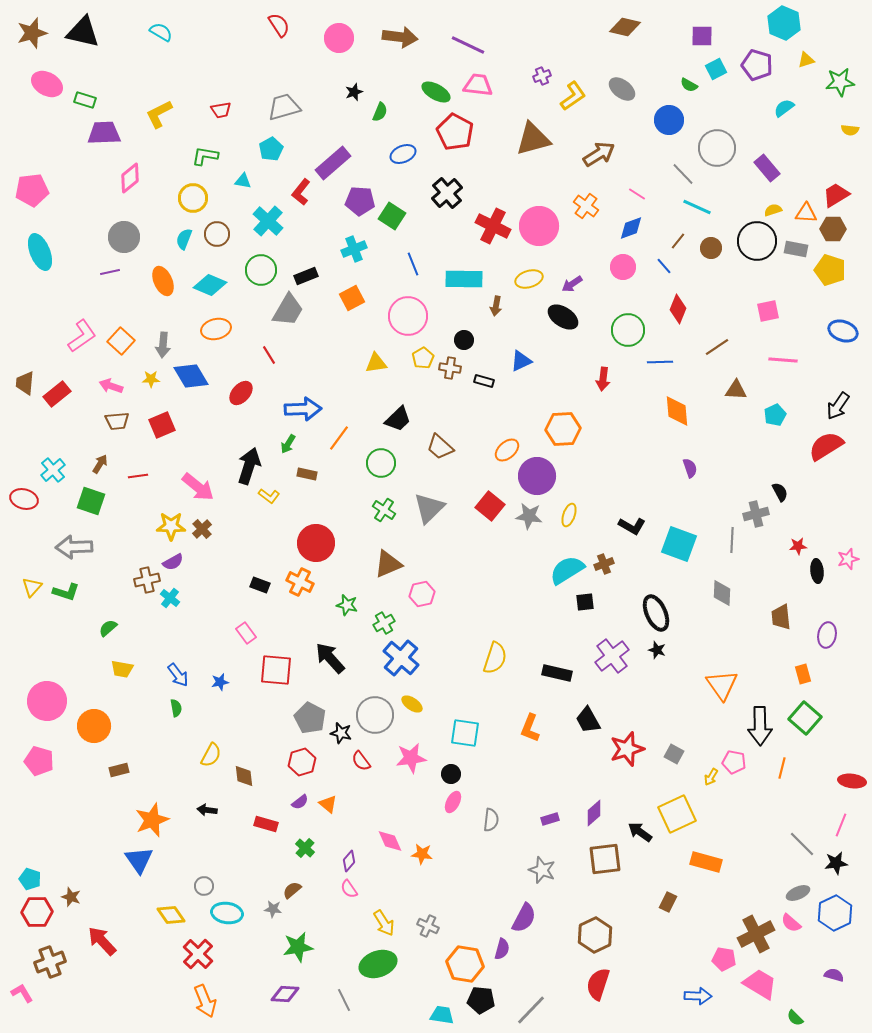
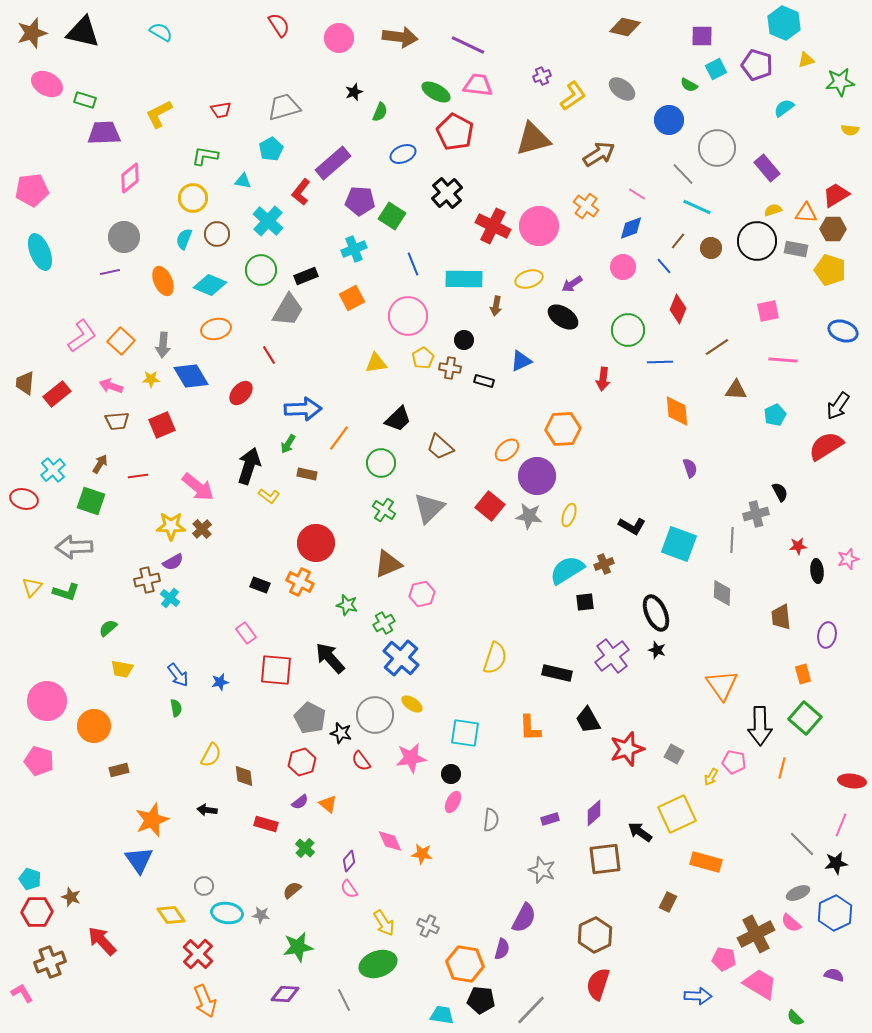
orange L-shape at (530, 728): rotated 24 degrees counterclockwise
gray star at (273, 909): moved 12 px left, 6 px down
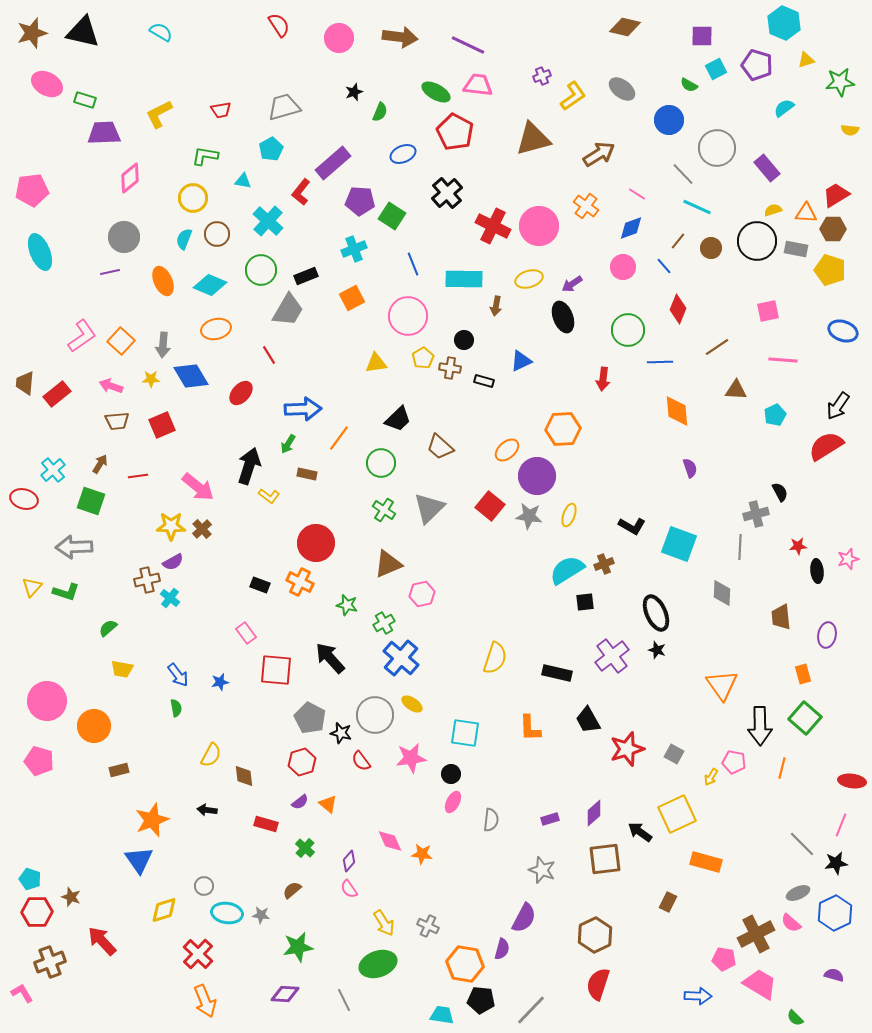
black ellipse at (563, 317): rotated 36 degrees clockwise
gray line at (732, 540): moved 8 px right, 7 px down
yellow diamond at (171, 915): moved 7 px left, 5 px up; rotated 72 degrees counterclockwise
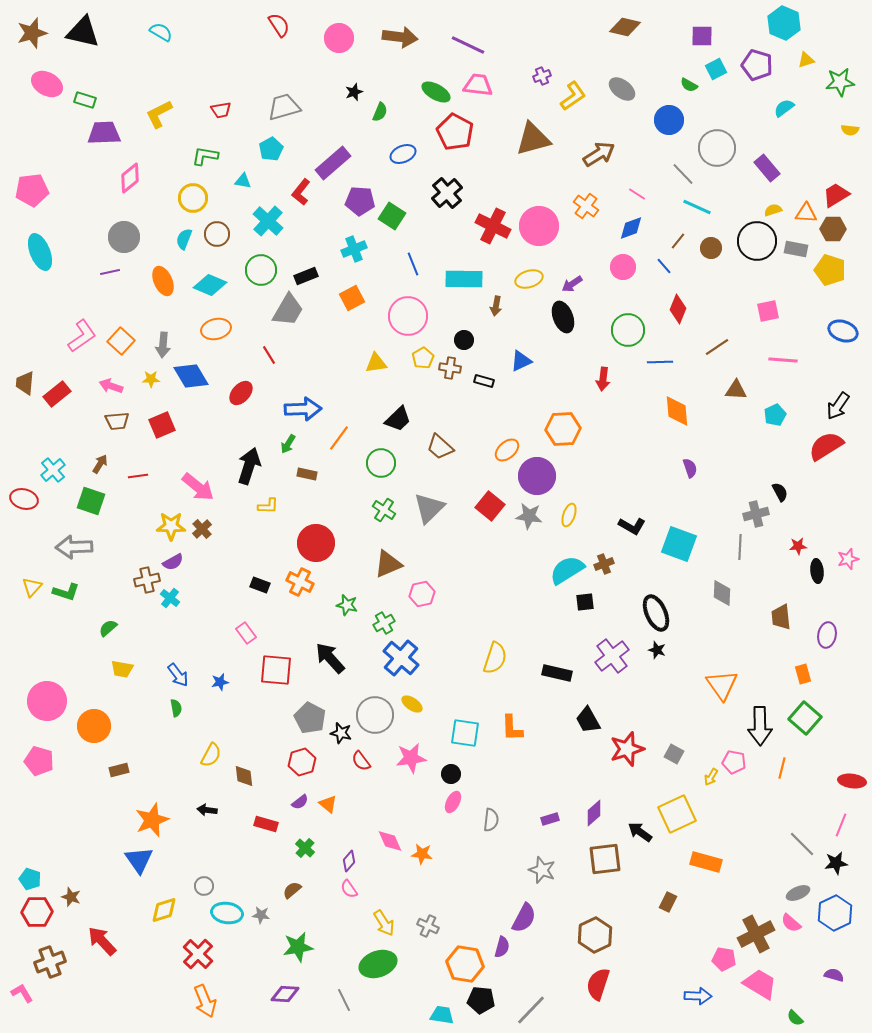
yellow L-shape at (269, 496): moved 1 px left, 10 px down; rotated 35 degrees counterclockwise
orange L-shape at (530, 728): moved 18 px left
purple semicircle at (502, 949): moved 2 px up
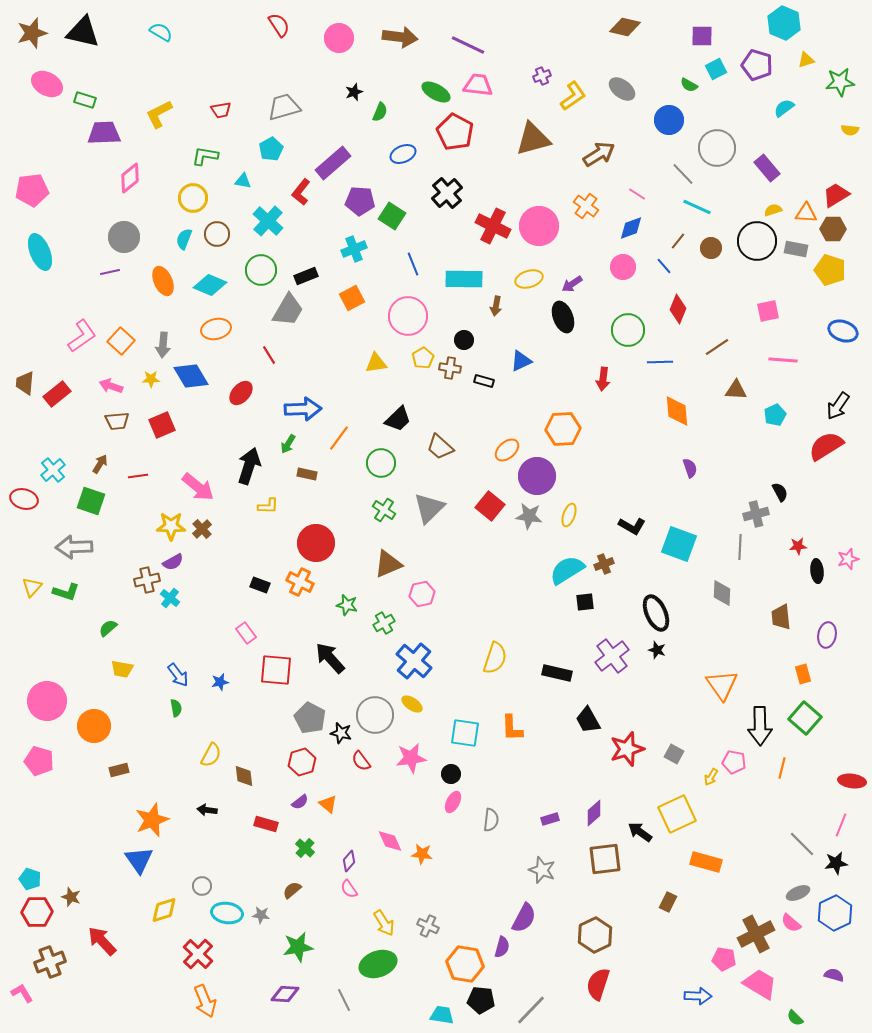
blue cross at (401, 658): moved 13 px right, 3 px down
gray circle at (204, 886): moved 2 px left
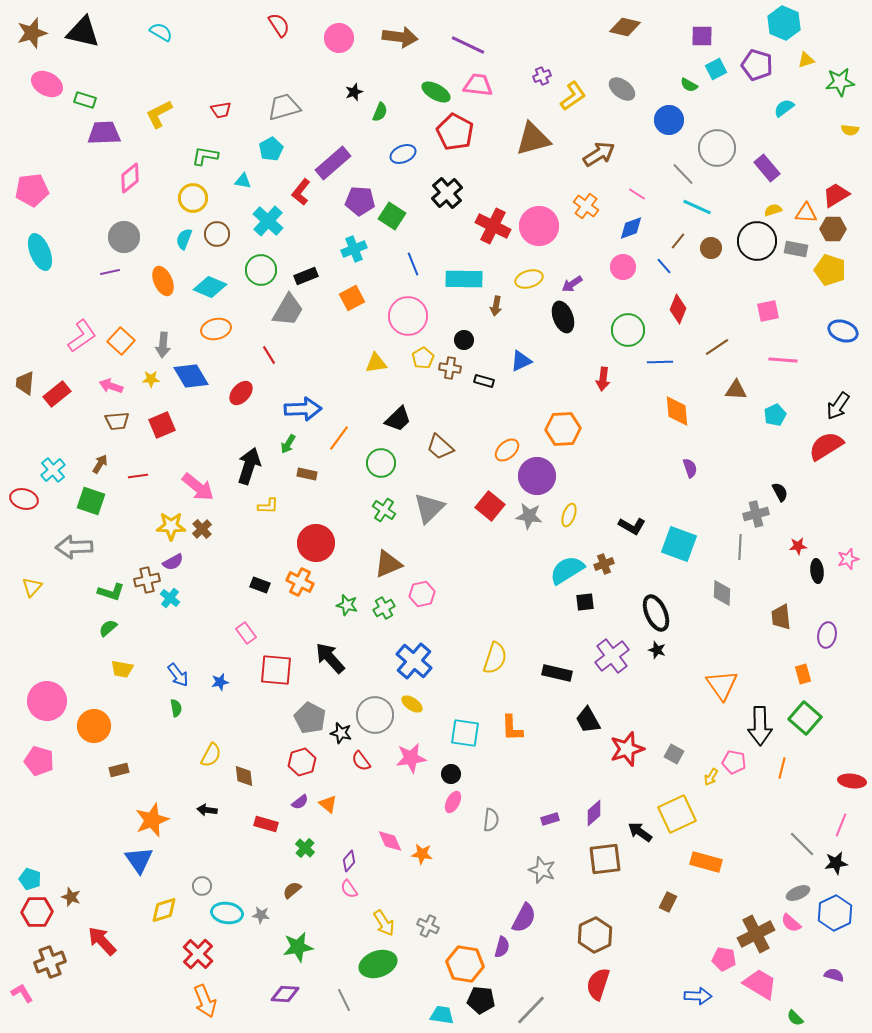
cyan diamond at (210, 285): moved 2 px down
green L-shape at (66, 592): moved 45 px right
green cross at (384, 623): moved 15 px up
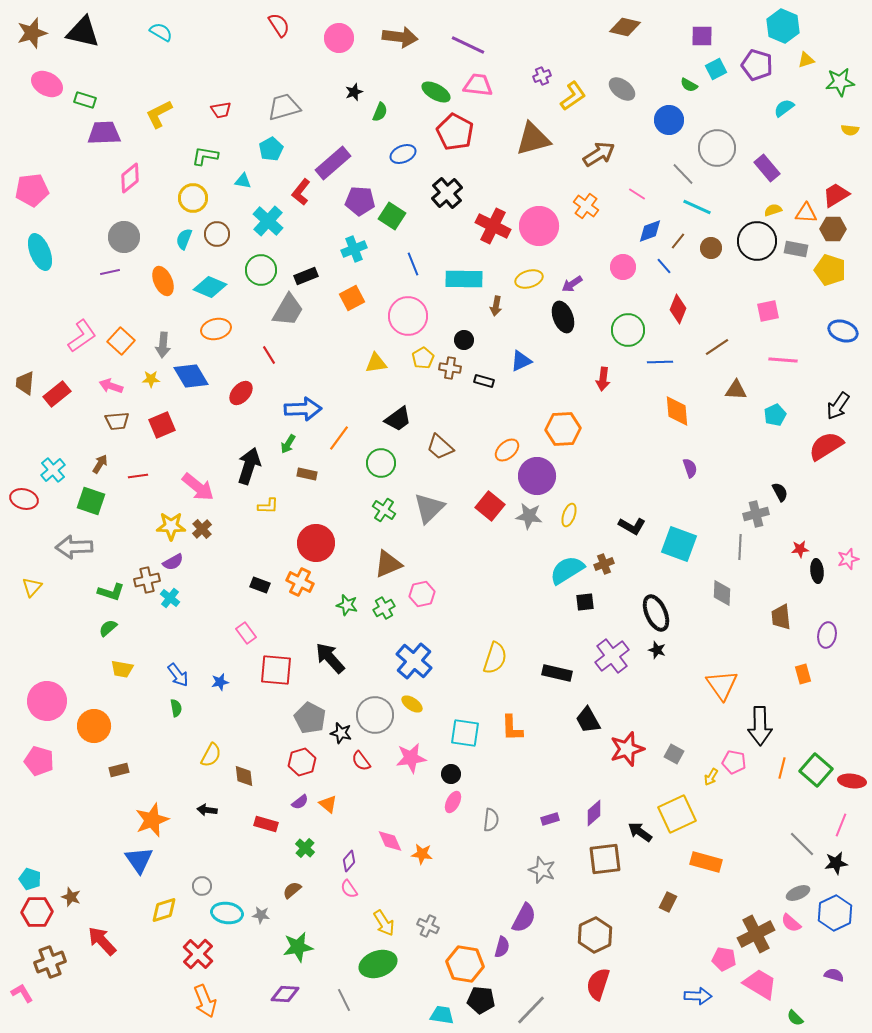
cyan hexagon at (784, 23): moved 1 px left, 3 px down
blue diamond at (631, 228): moved 19 px right, 3 px down
black trapezoid at (398, 419): rotated 8 degrees clockwise
red star at (798, 546): moved 2 px right, 3 px down
green square at (805, 718): moved 11 px right, 52 px down
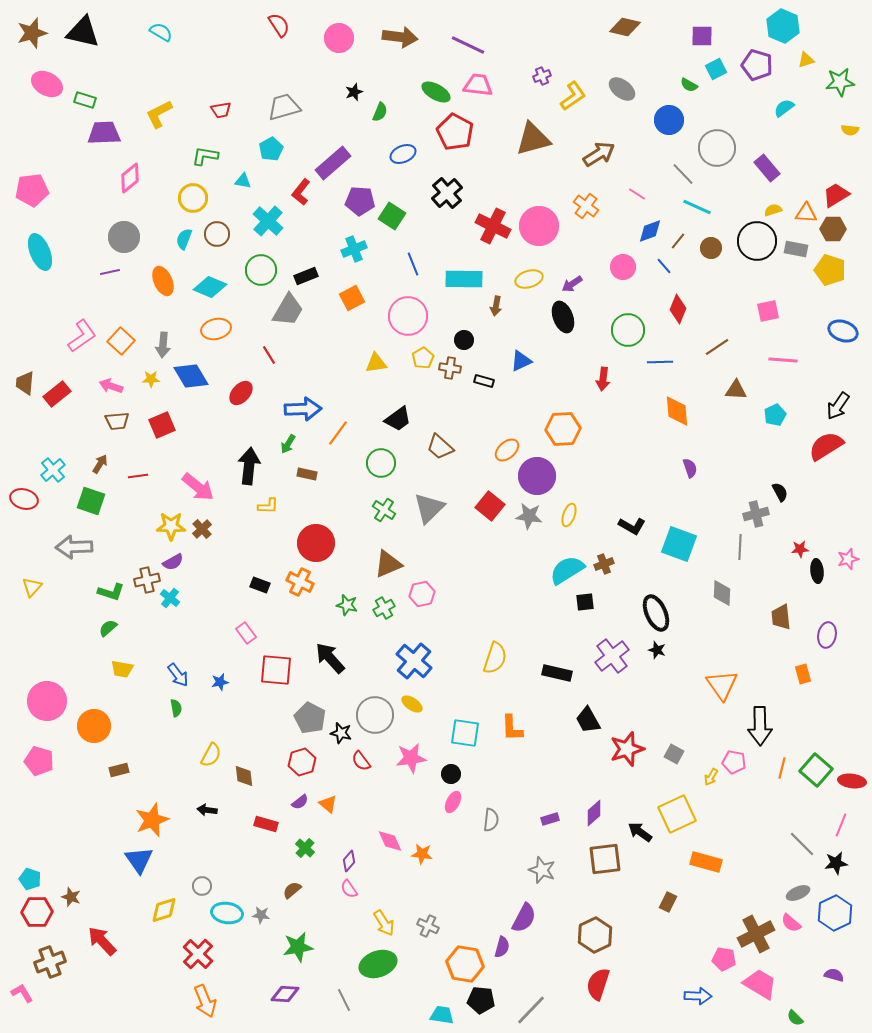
orange line at (339, 438): moved 1 px left, 5 px up
black arrow at (249, 466): rotated 12 degrees counterclockwise
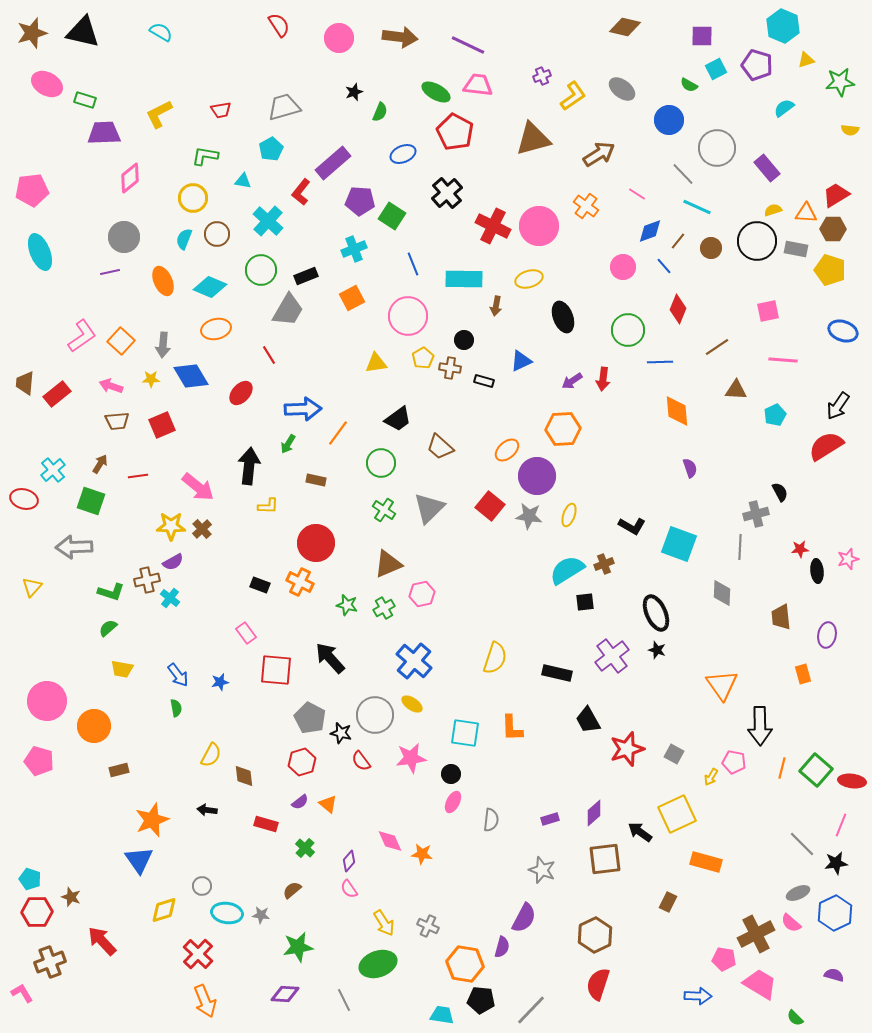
purple arrow at (572, 284): moved 97 px down
brown rectangle at (307, 474): moved 9 px right, 6 px down
